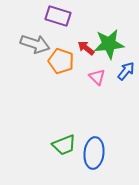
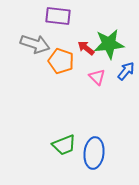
purple rectangle: rotated 10 degrees counterclockwise
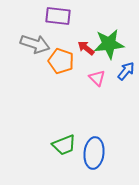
pink triangle: moved 1 px down
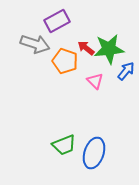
purple rectangle: moved 1 px left, 5 px down; rotated 35 degrees counterclockwise
green star: moved 5 px down
orange pentagon: moved 4 px right
pink triangle: moved 2 px left, 3 px down
blue ellipse: rotated 12 degrees clockwise
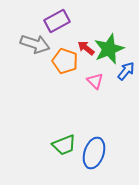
green star: rotated 16 degrees counterclockwise
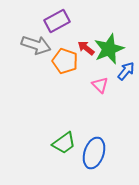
gray arrow: moved 1 px right, 1 px down
pink triangle: moved 5 px right, 4 px down
green trapezoid: moved 2 px up; rotated 15 degrees counterclockwise
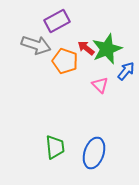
green star: moved 2 px left
green trapezoid: moved 9 px left, 4 px down; rotated 60 degrees counterclockwise
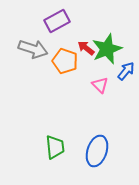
gray arrow: moved 3 px left, 4 px down
blue ellipse: moved 3 px right, 2 px up
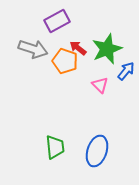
red arrow: moved 8 px left
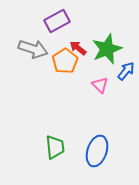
orange pentagon: rotated 20 degrees clockwise
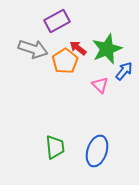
blue arrow: moved 2 px left
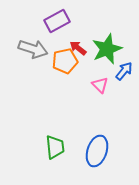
orange pentagon: rotated 20 degrees clockwise
